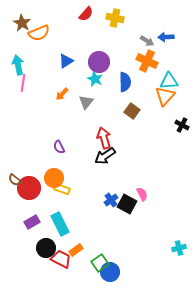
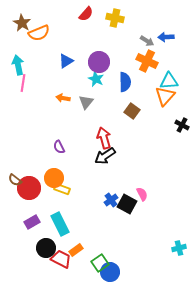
cyan star: moved 1 px right
orange arrow: moved 1 px right, 4 px down; rotated 56 degrees clockwise
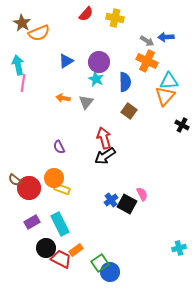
brown square: moved 3 px left
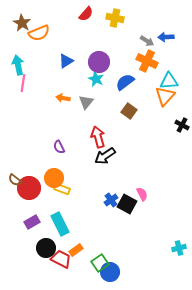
blue semicircle: rotated 126 degrees counterclockwise
red arrow: moved 6 px left, 1 px up
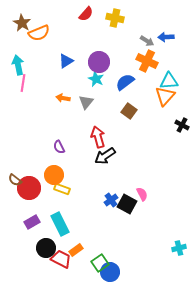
orange circle: moved 3 px up
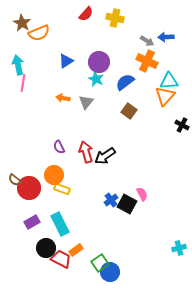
red arrow: moved 12 px left, 15 px down
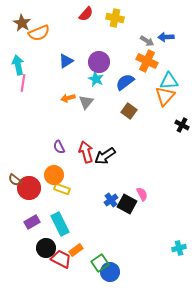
orange arrow: moved 5 px right; rotated 24 degrees counterclockwise
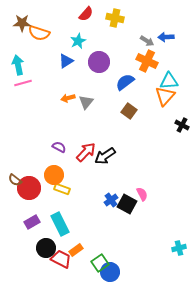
brown star: rotated 30 degrees counterclockwise
orange semicircle: rotated 40 degrees clockwise
cyan star: moved 18 px left, 38 px up; rotated 21 degrees clockwise
pink line: rotated 66 degrees clockwise
purple semicircle: rotated 144 degrees clockwise
red arrow: rotated 60 degrees clockwise
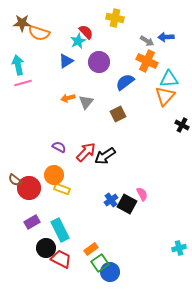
red semicircle: moved 18 px down; rotated 84 degrees counterclockwise
cyan triangle: moved 2 px up
brown square: moved 11 px left, 3 px down; rotated 28 degrees clockwise
cyan rectangle: moved 6 px down
orange rectangle: moved 15 px right, 1 px up
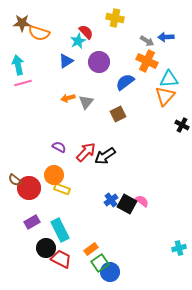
pink semicircle: moved 7 px down; rotated 24 degrees counterclockwise
